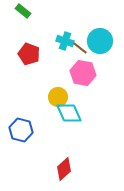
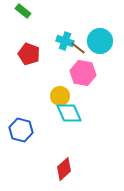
brown line: moved 2 px left
yellow circle: moved 2 px right, 1 px up
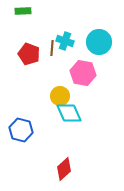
green rectangle: rotated 42 degrees counterclockwise
cyan circle: moved 1 px left, 1 px down
brown line: moved 26 px left; rotated 56 degrees clockwise
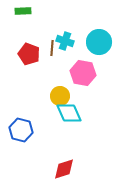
red diamond: rotated 25 degrees clockwise
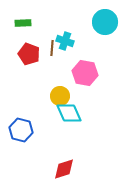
green rectangle: moved 12 px down
cyan circle: moved 6 px right, 20 px up
pink hexagon: moved 2 px right
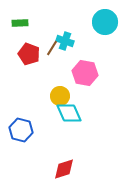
green rectangle: moved 3 px left
brown line: rotated 28 degrees clockwise
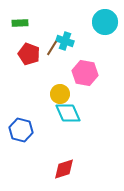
yellow circle: moved 2 px up
cyan diamond: moved 1 px left
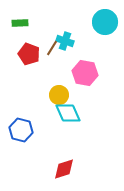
yellow circle: moved 1 px left, 1 px down
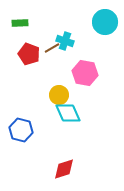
brown line: rotated 28 degrees clockwise
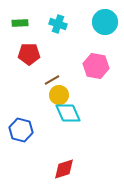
cyan cross: moved 7 px left, 17 px up
brown line: moved 32 px down
red pentagon: rotated 20 degrees counterclockwise
pink hexagon: moved 11 px right, 7 px up
